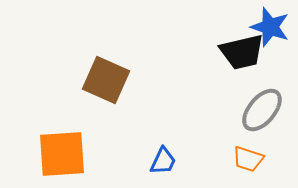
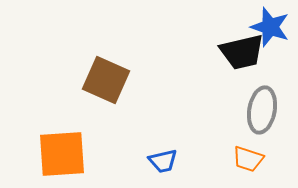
gray ellipse: rotated 30 degrees counterclockwise
blue trapezoid: rotated 52 degrees clockwise
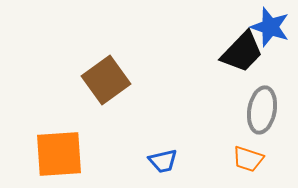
black trapezoid: rotated 33 degrees counterclockwise
brown square: rotated 30 degrees clockwise
orange square: moved 3 px left
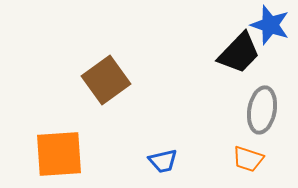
blue star: moved 2 px up
black trapezoid: moved 3 px left, 1 px down
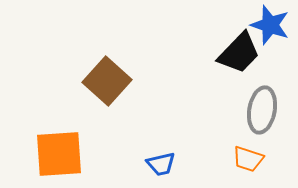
brown square: moved 1 px right, 1 px down; rotated 12 degrees counterclockwise
blue trapezoid: moved 2 px left, 3 px down
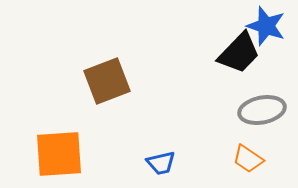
blue star: moved 4 px left, 1 px down
brown square: rotated 27 degrees clockwise
gray ellipse: rotated 69 degrees clockwise
orange trapezoid: rotated 16 degrees clockwise
blue trapezoid: moved 1 px up
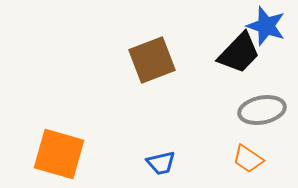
brown square: moved 45 px right, 21 px up
orange square: rotated 20 degrees clockwise
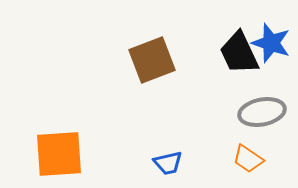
blue star: moved 5 px right, 17 px down
black trapezoid: rotated 111 degrees clockwise
gray ellipse: moved 2 px down
orange square: rotated 20 degrees counterclockwise
blue trapezoid: moved 7 px right
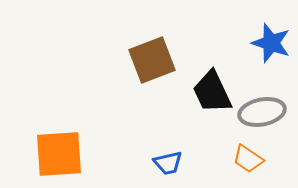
black trapezoid: moved 27 px left, 39 px down
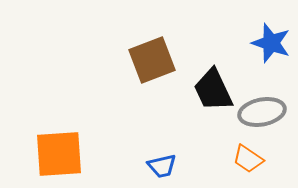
black trapezoid: moved 1 px right, 2 px up
blue trapezoid: moved 6 px left, 3 px down
